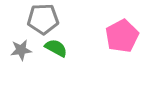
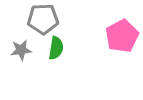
green semicircle: rotated 70 degrees clockwise
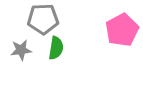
pink pentagon: moved 6 px up
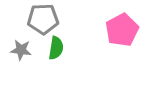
gray star: rotated 15 degrees clockwise
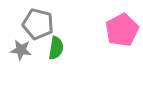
gray pentagon: moved 5 px left, 5 px down; rotated 16 degrees clockwise
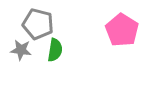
pink pentagon: rotated 12 degrees counterclockwise
green semicircle: moved 1 px left, 2 px down
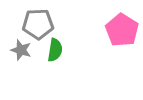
gray pentagon: rotated 16 degrees counterclockwise
gray star: rotated 10 degrees clockwise
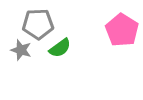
green semicircle: moved 5 px right, 2 px up; rotated 45 degrees clockwise
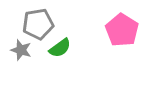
gray pentagon: rotated 8 degrees counterclockwise
